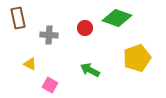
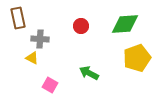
green diamond: moved 8 px right, 6 px down; rotated 24 degrees counterclockwise
red circle: moved 4 px left, 2 px up
gray cross: moved 9 px left, 4 px down
yellow triangle: moved 2 px right, 6 px up
green arrow: moved 1 px left, 3 px down
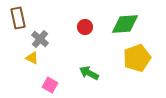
red circle: moved 4 px right, 1 px down
gray cross: rotated 36 degrees clockwise
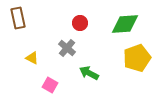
red circle: moved 5 px left, 4 px up
gray cross: moved 27 px right, 9 px down
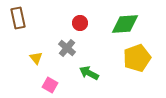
yellow triangle: moved 4 px right; rotated 24 degrees clockwise
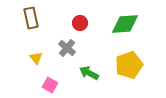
brown rectangle: moved 13 px right
yellow pentagon: moved 8 px left, 7 px down
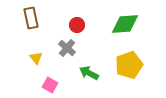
red circle: moved 3 px left, 2 px down
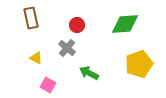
yellow triangle: rotated 24 degrees counterclockwise
yellow pentagon: moved 10 px right, 1 px up
pink square: moved 2 px left
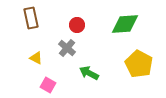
yellow pentagon: rotated 24 degrees counterclockwise
